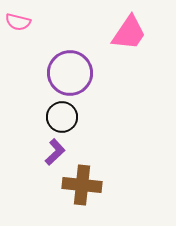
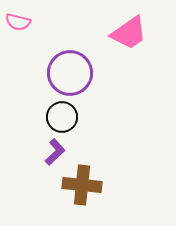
pink trapezoid: rotated 21 degrees clockwise
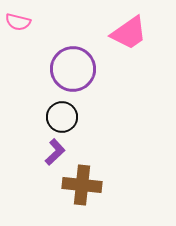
purple circle: moved 3 px right, 4 px up
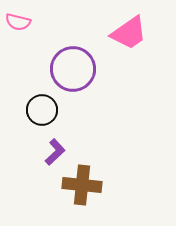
black circle: moved 20 px left, 7 px up
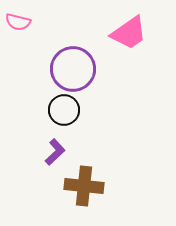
black circle: moved 22 px right
brown cross: moved 2 px right, 1 px down
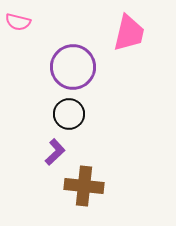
pink trapezoid: rotated 42 degrees counterclockwise
purple circle: moved 2 px up
black circle: moved 5 px right, 4 px down
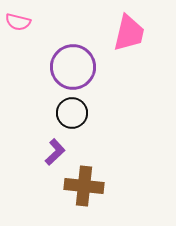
black circle: moved 3 px right, 1 px up
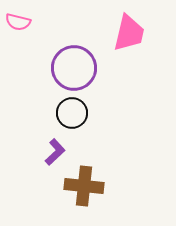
purple circle: moved 1 px right, 1 px down
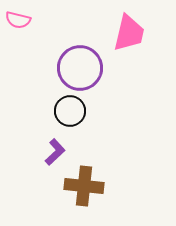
pink semicircle: moved 2 px up
purple circle: moved 6 px right
black circle: moved 2 px left, 2 px up
